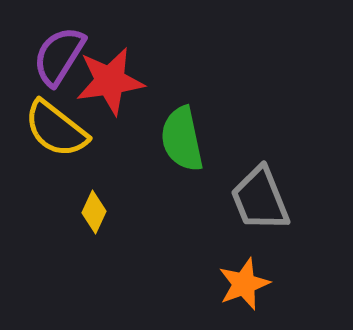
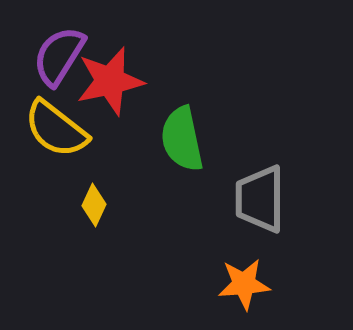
red star: rotated 4 degrees counterclockwise
gray trapezoid: rotated 22 degrees clockwise
yellow diamond: moved 7 px up
orange star: rotated 16 degrees clockwise
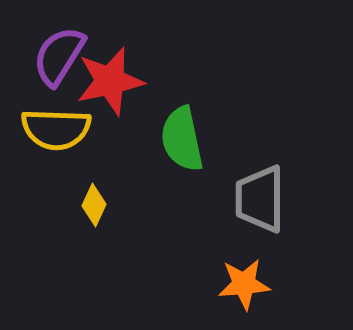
yellow semicircle: rotated 36 degrees counterclockwise
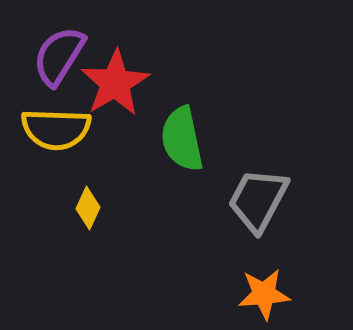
red star: moved 5 px right, 2 px down; rotated 18 degrees counterclockwise
gray trapezoid: moved 2 px left, 1 px down; rotated 28 degrees clockwise
yellow diamond: moved 6 px left, 3 px down
orange star: moved 20 px right, 10 px down
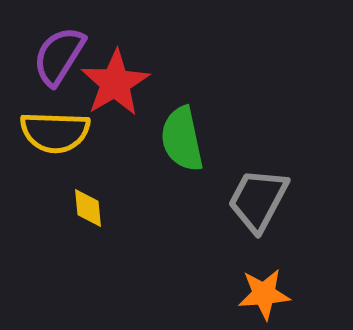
yellow semicircle: moved 1 px left, 3 px down
yellow diamond: rotated 30 degrees counterclockwise
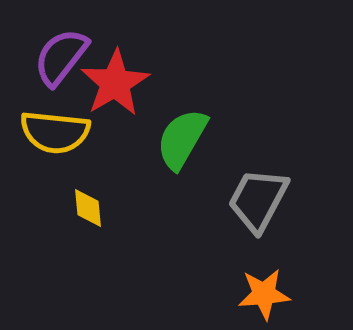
purple semicircle: moved 2 px right, 1 px down; rotated 6 degrees clockwise
yellow semicircle: rotated 4 degrees clockwise
green semicircle: rotated 42 degrees clockwise
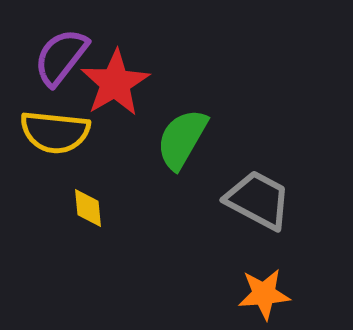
gray trapezoid: rotated 90 degrees clockwise
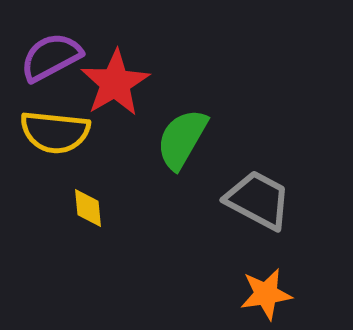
purple semicircle: moved 10 px left; rotated 24 degrees clockwise
orange star: moved 2 px right; rotated 4 degrees counterclockwise
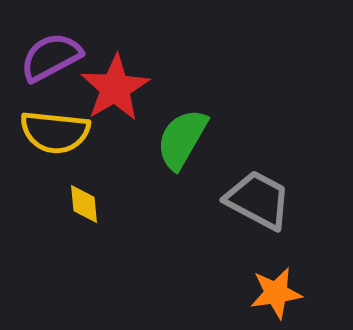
red star: moved 5 px down
yellow diamond: moved 4 px left, 4 px up
orange star: moved 10 px right, 1 px up
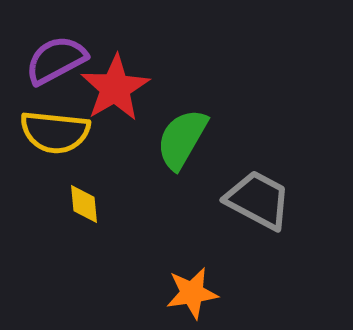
purple semicircle: moved 5 px right, 3 px down
orange star: moved 84 px left
